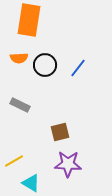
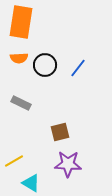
orange rectangle: moved 8 px left, 2 px down
gray rectangle: moved 1 px right, 2 px up
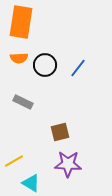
gray rectangle: moved 2 px right, 1 px up
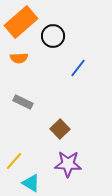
orange rectangle: rotated 40 degrees clockwise
black circle: moved 8 px right, 29 px up
brown square: moved 3 px up; rotated 30 degrees counterclockwise
yellow line: rotated 18 degrees counterclockwise
